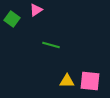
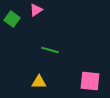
green line: moved 1 px left, 5 px down
yellow triangle: moved 28 px left, 1 px down
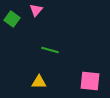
pink triangle: rotated 16 degrees counterclockwise
